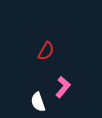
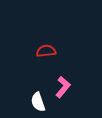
red semicircle: rotated 126 degrees counterclockwise
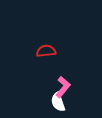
white semicircle: moved 20 px right
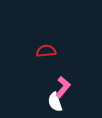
white semicircle: moved 3 px left
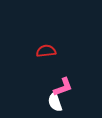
pink L-shape: rotated 30 degrees clockwise
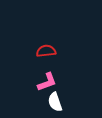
pink L-shape: moved 16 px left, 5 px up
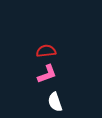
pink L-shape: moved 8 px up
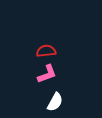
white semicircle: rotated 132 degrees counterclockwise
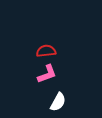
white semicircle: moved 3 px right
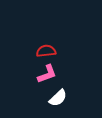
white semicircle: moved 4 px up; rotated 18 degrees clockwise
